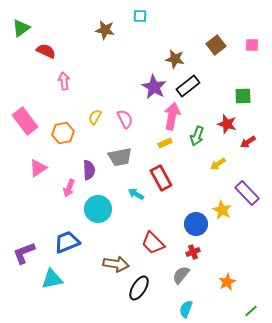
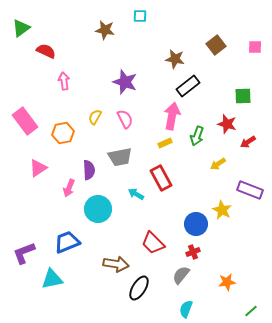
pink square at (252, 45): moved 3 px right, 2 px down
purple star at (154, 87): moved 29 px left, 5 px up; rotated 10 degrees counterclockwise
purple rectangle at (247, 193): moved 3 px right, 3 px up; rotated 25 degrees counterclockwise
orange star at (227, 282): rotated 18 degrees clockwise
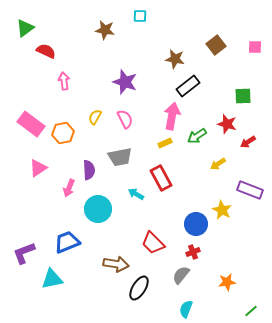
green triangle at (21, 28): moved 4 px right
pink rectangle at (25, 121): moved 6 px right, 3 px down; rotated 16 degrees counterclockwise
green arrow at (197, 136): rotated 36 degrees clockwise
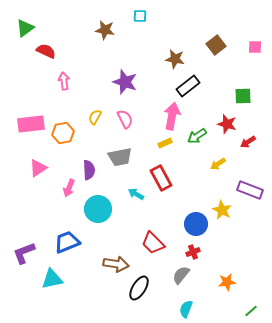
pink rectangle at (31, 124): rotated 44 degrees counterclockwise
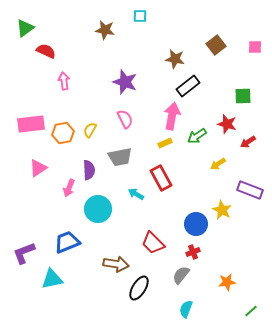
yellow semicircle at (95, 117): moved 5 px left, 13 px down
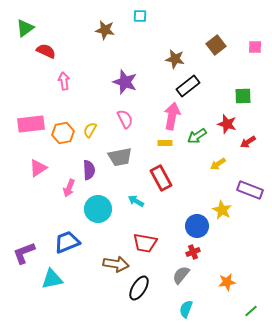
yellow rectangle at (165, 143): rotated 24 degrees clockwise
cyan arrow at (136, 194): moved 7 px down
blue circle at (196, 224): moved 1 px right, 2 px down
red trapezoid at (153, 243): moved 8 px left; rotated 35 degrees counterclockwise
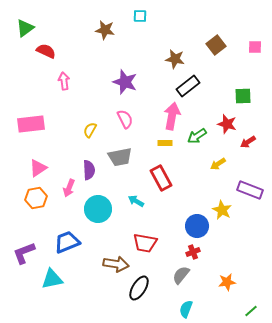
orange hexagon at (63, 133): moved 27 px left, 65 px down
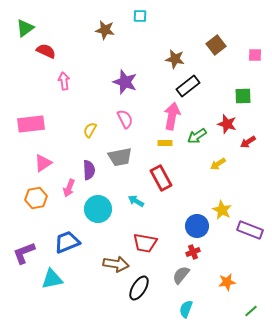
pink square at (255, 47): moved 8 px down
pink triangle at (38, 168): moved 5 px right, 5 px up
purple rectangle at (250, 190): moved 40 px down
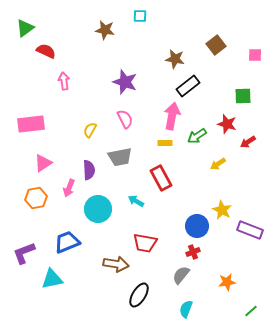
black ellipse at (139, 288): moved 7 px down
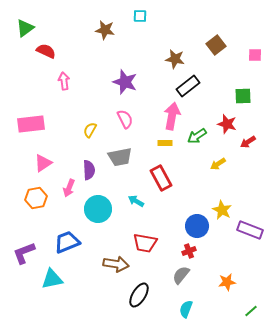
red cross at (193, 252): moved 4 px left, 1 px up
